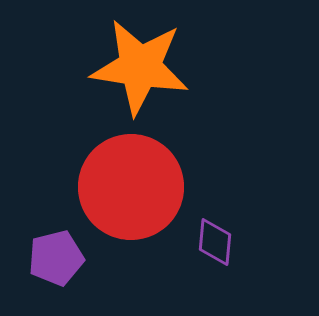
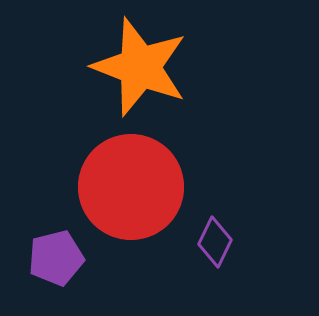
orange star: rotated 12 degrees clockwise
purple diamond: rotated 21 degrees clockwise
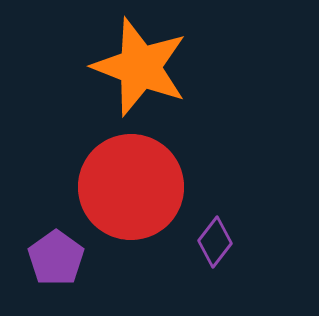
purple diamond: rotated 12 degrees clockwise
purple pentagon: rotated 22 degrees counterclockwise
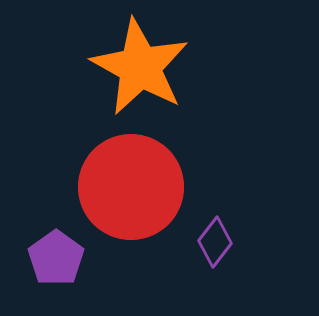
orange star: rotated 8 degrees clockwise
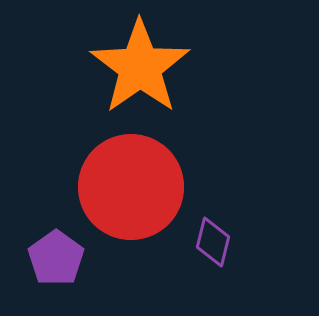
orange star: rotated 8 degrees clockwise
purple diamond: moved 2 px left; rotated 24 degrees counterclockwise
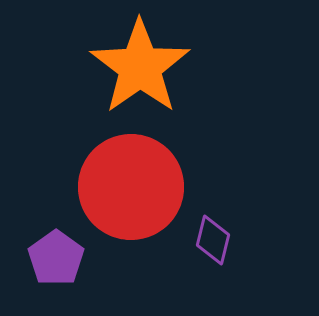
purple diamond: moved 2 px up
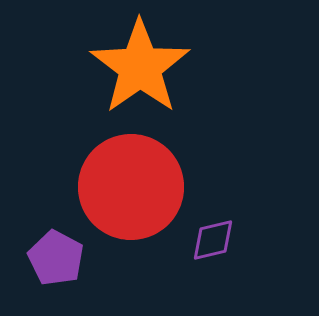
purple diamond: rotated 63 degrees clockwise
purple pentagon: rotated 8 degrees counterclockwise
